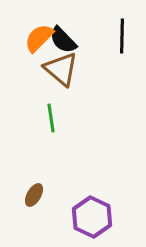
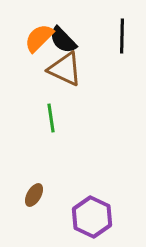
brown triangle: moved 4 px right; rotated 15 degrees counterclockwise
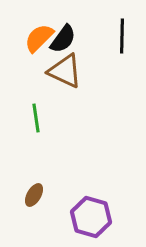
black semicircle: moved 1 px up; rotated 100 degrees counterclockwise
brown triangle: moved 2 px down
green line: moved 15 px left
purple hexagon: moved 1 px left; rotated 9 degrees counterclockwise
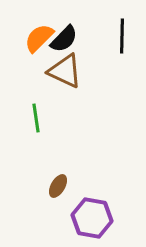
black semicircle: moved 1 px right; rotated 8 degrees clockwise
brown ellipse: moved 24 px right, 9 px up
purple hexagon: moved 1 px right, 1 px down; rotated 6 degrees counterclockwise
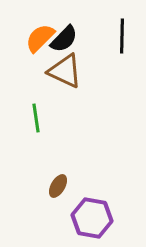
orange semicircle: moved 1 px right
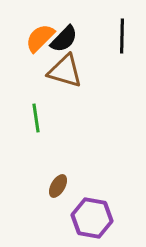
brown triangle: rotated 9 degrees counterclockwise
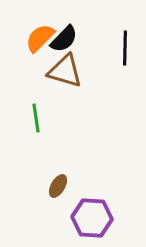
black line: moved 3 px right, 12 px down
purple hexagon: rotated 6 degrees counterclockwise
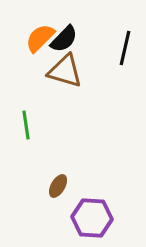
black line: rotated 12 degrees clockwise
green line: moved 10 px left, 7 px down
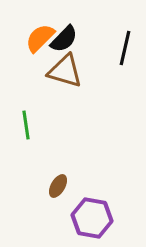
purple hexagon: rotated 6 degrees clockwise
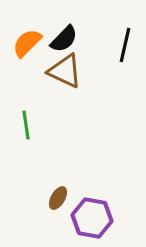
orange semicircle: moved 13 px left, 5 px down
black line: moved 3 px up
brown triangle: rotated 9 degrees clockwise
brown ellipse: moved 12 px down
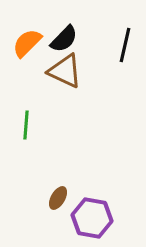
green line: rotated 12 degrees clockwise
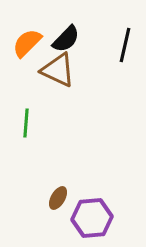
black semicircle: moved 2 px right
brown triangle: moved 7 px left, 1 px up
green line: moved 2 px up
purple hexagon: rotated 15 degrees counterclockwise
